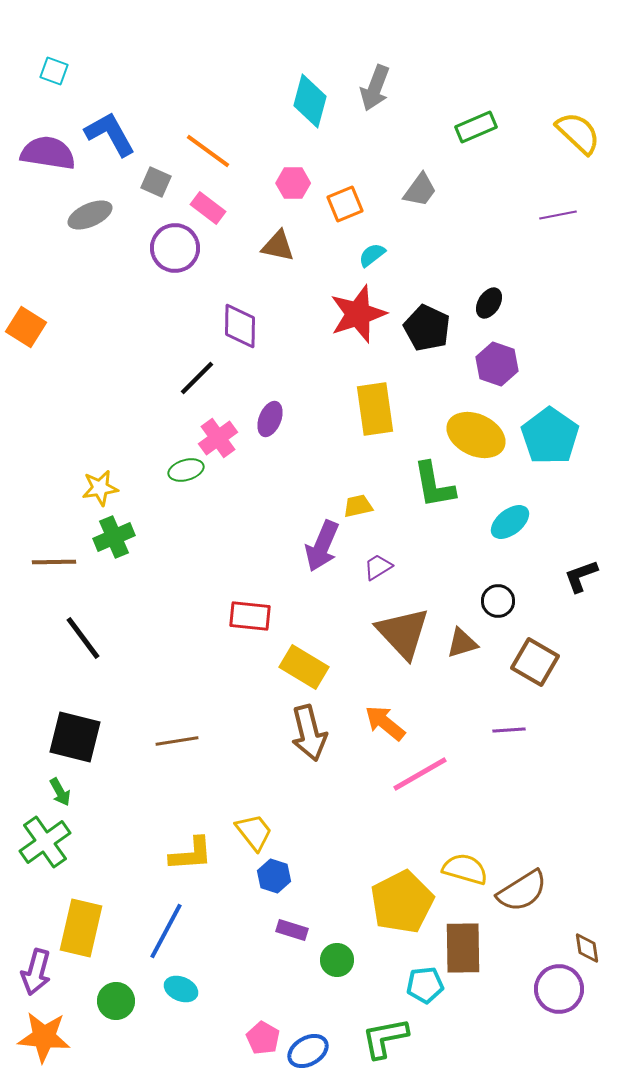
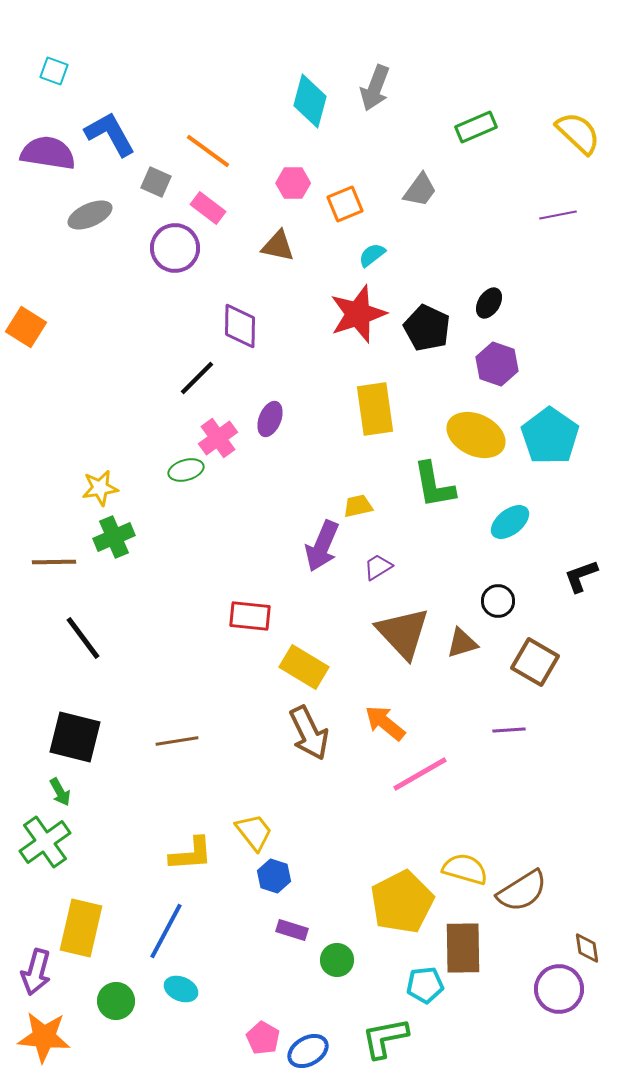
brown arrow at (309, 733): rotated 12 degrees counterclockwise
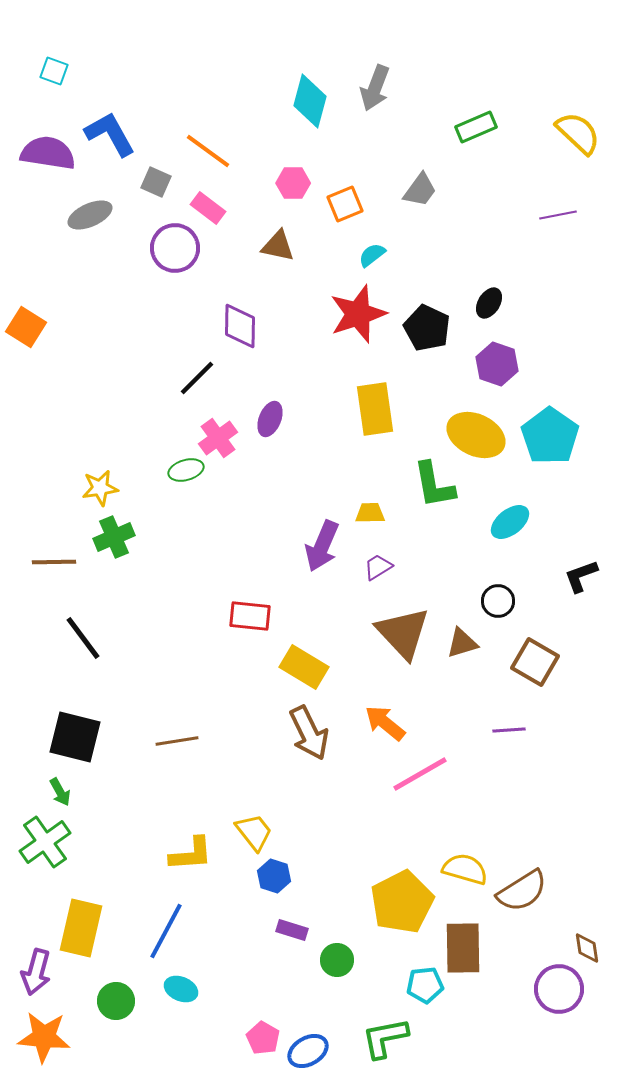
yellow trapezoid at (358, 506): moved 12 px right, 7 px down; rotated 12 degrees clockwise
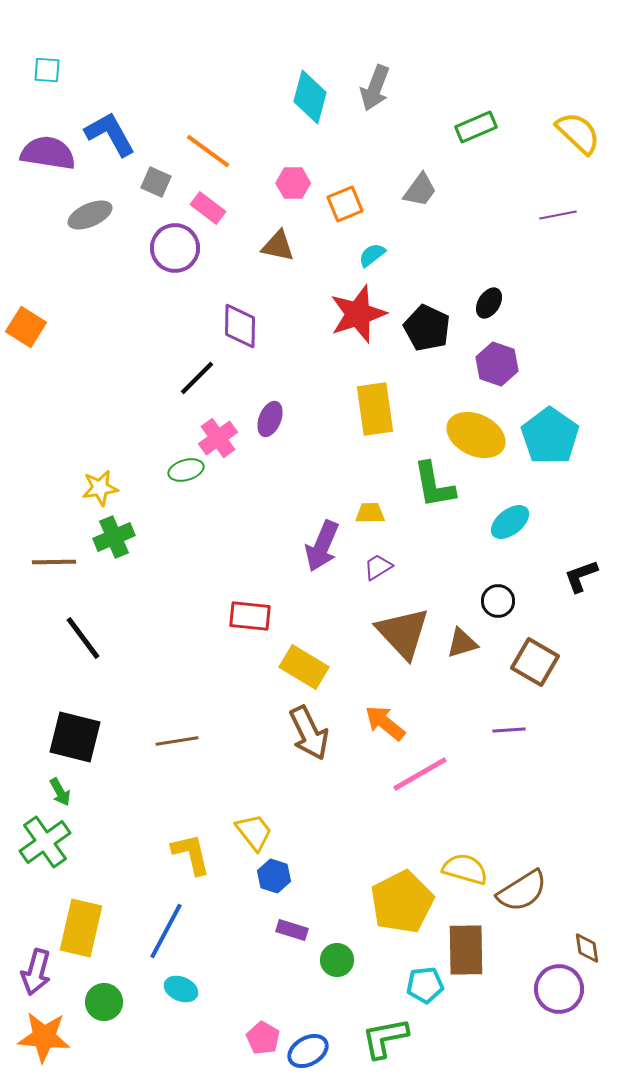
cyan square at (54, 71): moved 7 px left, 1 px up; rotated 16 degrees counterclockwise
cyan diamond at (310, 101): moved 4 px up
yellow L-shape at (191, 854): rotated 99 degrees counterclockwise
brown rectangle at (463, 948): moved 3 px right, 2 px down
green circle at (116, 1001): moved 12 px left, 1 px down
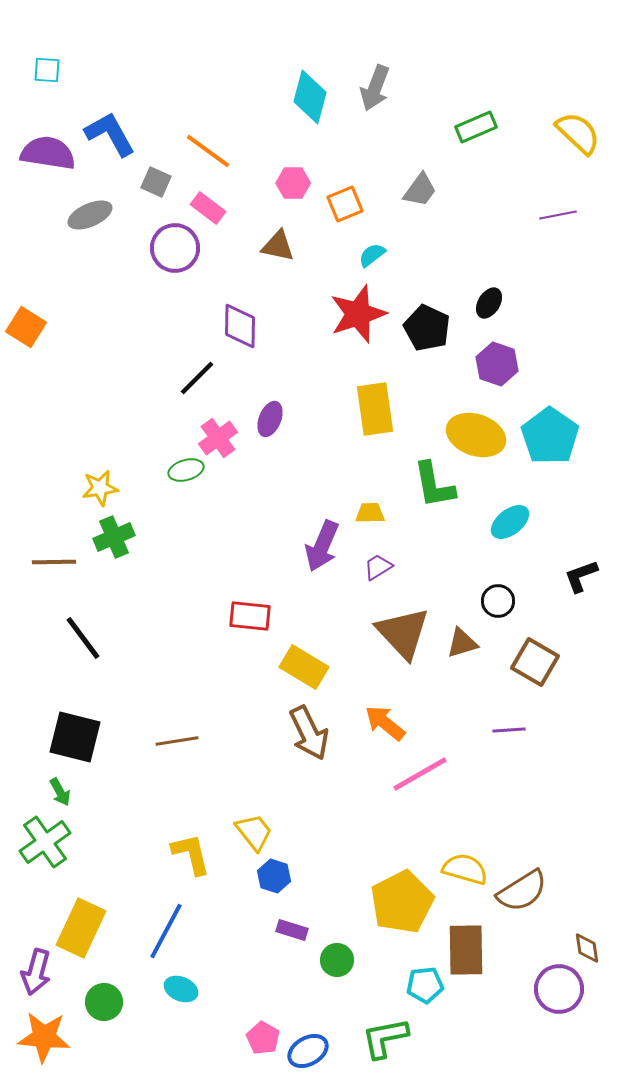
yellow ellipse at (476, 435): rotated 6 degrees counterclockwise
yellow rectangle at (81, 928): rotated 12 degrees clockwise
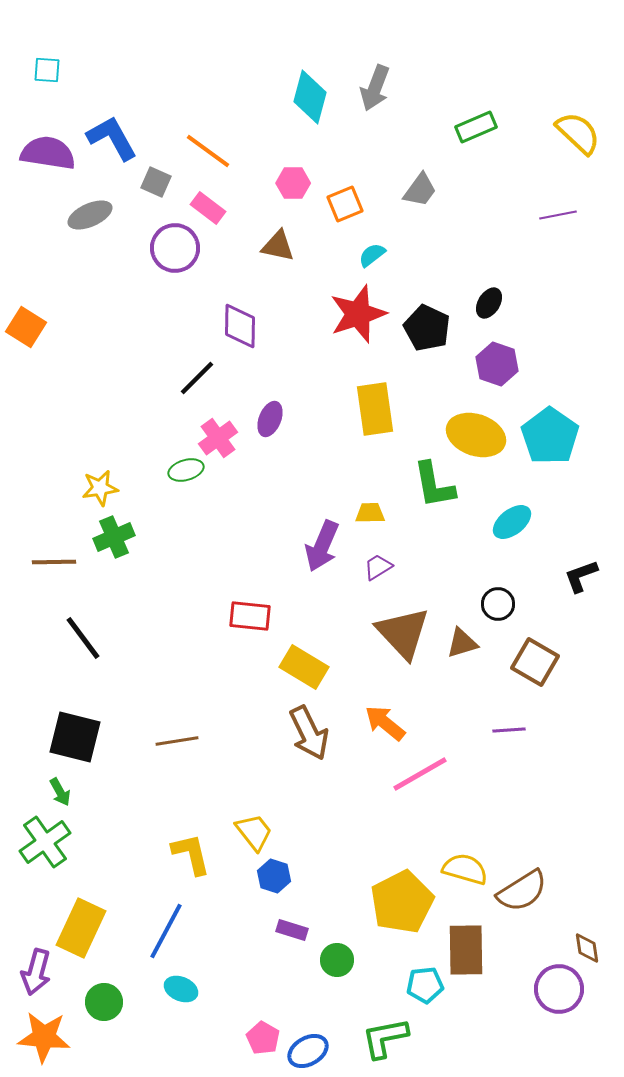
blue L-shape at (110, 134): moved 2 px right, 4 px down
cyan ellipse at (510, 522): moved 2 px right
black circle at (498, 601): moved 3 px down
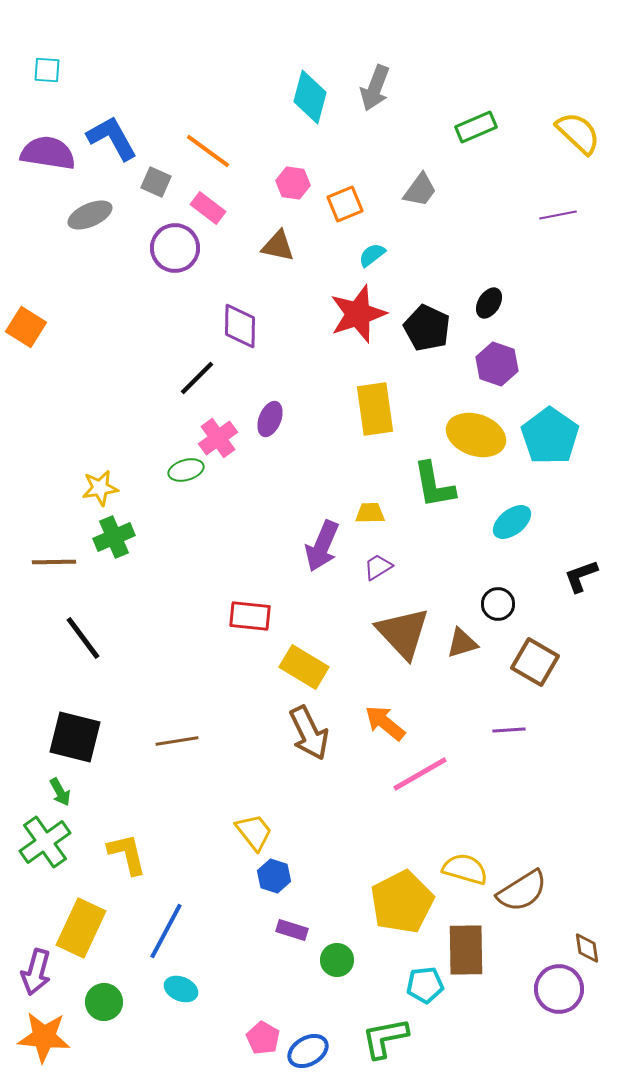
pink hexagon at (293, 183): rotated 8 degrees clockwise
yellow L-shape at (191, 854): moved 64 px left
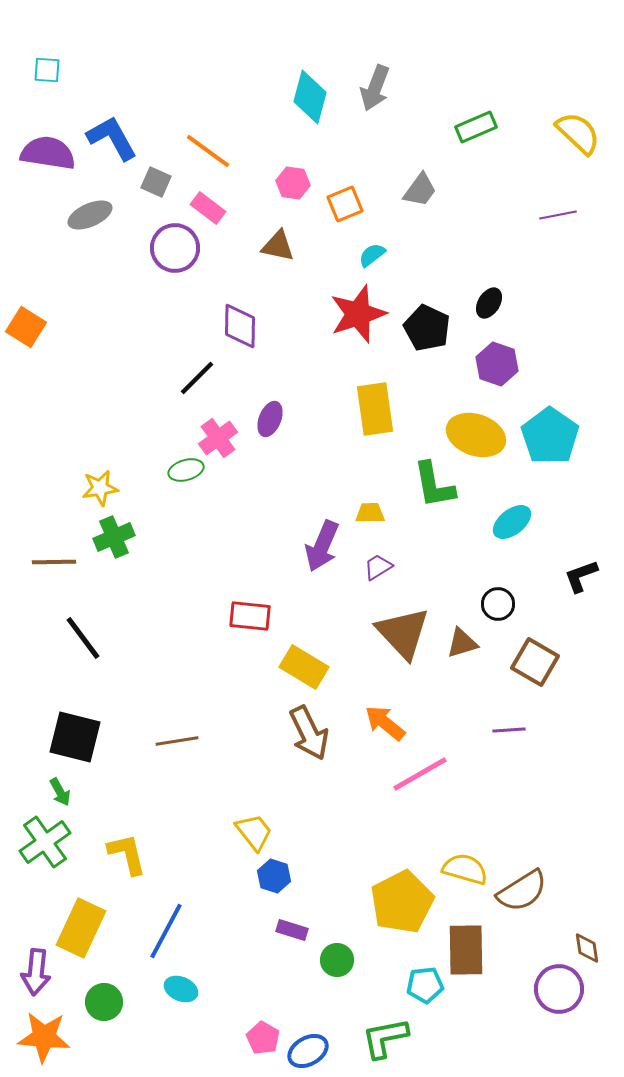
purple arrow at (36, 972): rotated 9 degrees counterclockwise
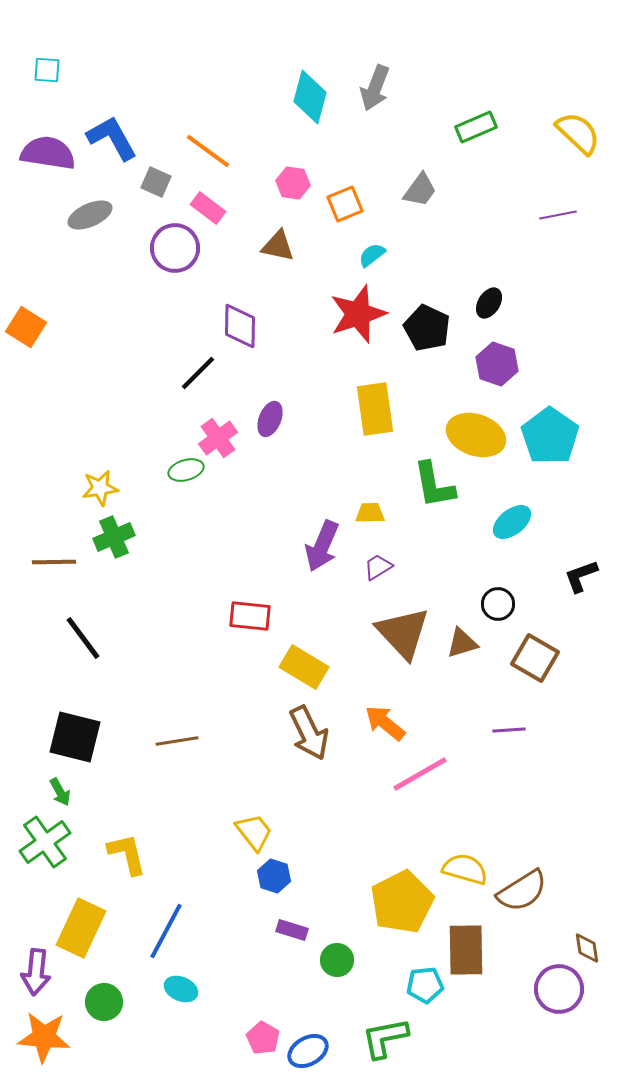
black line at (197, 378): moved 1 px right, 5 px up
brown square at (535, 662): moved 4 px up
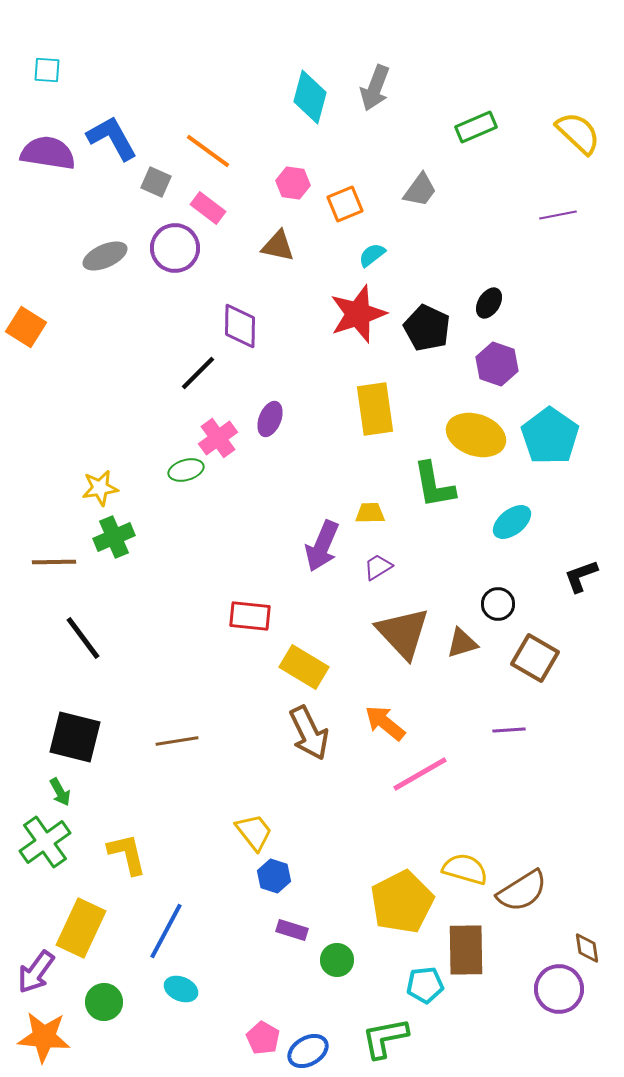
gray ellipse at (90, 215): moved 15 px right, 41 px down
purple arrow at (36, 972): rotated 30 degrees clockwise
